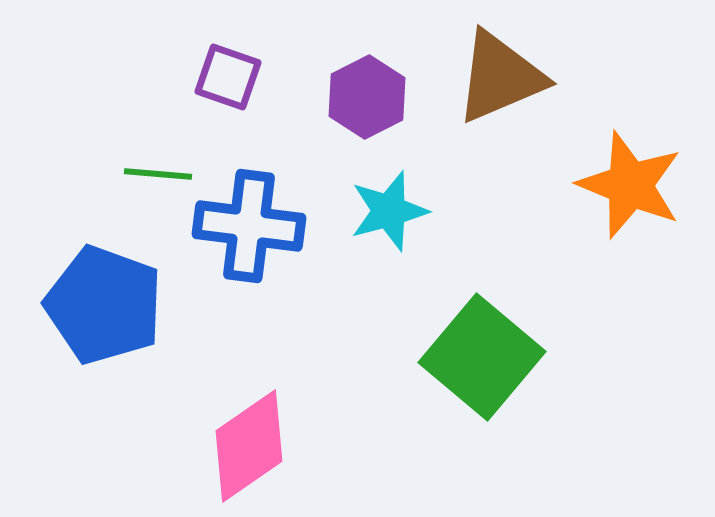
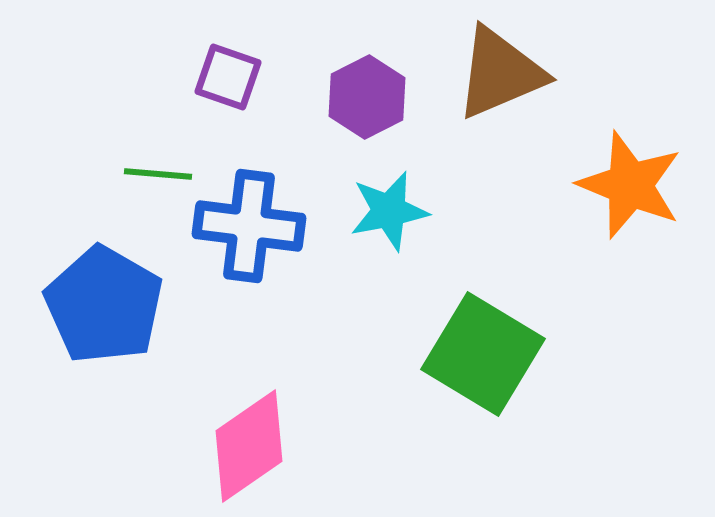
brown triangle: moved 4 px up
cyan star: rotated 4 degrees clockwise
blue pentagon: rotated 10 degrees clockwise
green square: moved 1 px right, 3 px up; rotated 9 degrees counterclockwise
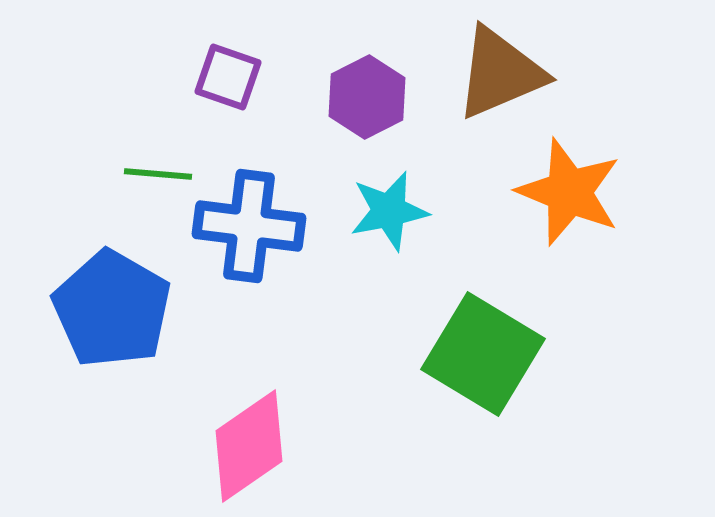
orange star: moved 61 px left, 7 px down
blue pentagon: moved 8 px right, 4 px down
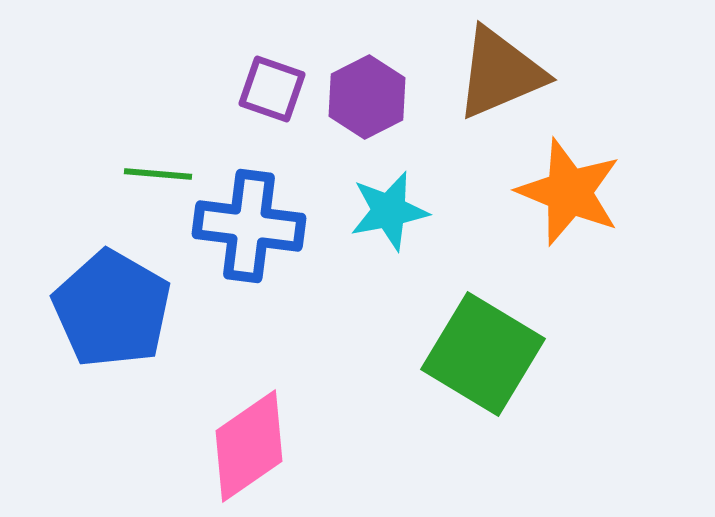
purple square: moved 44 px right, 12 px down
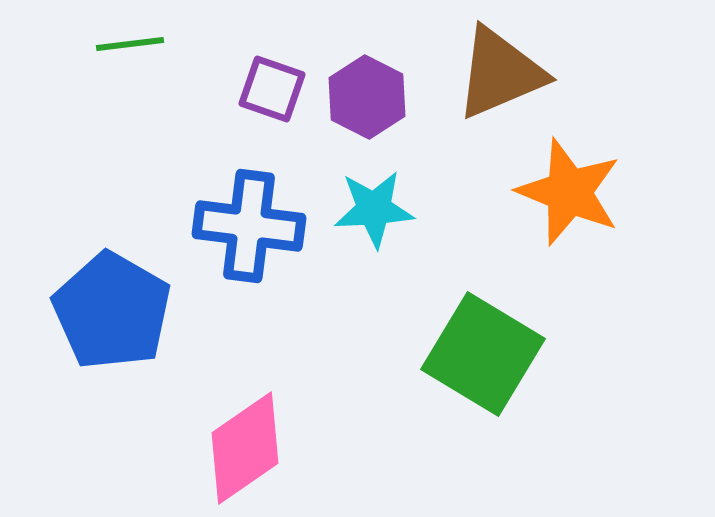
purple hexagon: rotated 6 degrees counterclockwise
green line: moved 28 px left, 130 px up; rotated 12 degrees counterclockwise
cyan star: moved 15 px left, 2 px up; rotated 8 degrees clockwise
blue pentagon: moved 2 px down
pink diamond: moved 4 px left, 2 px down
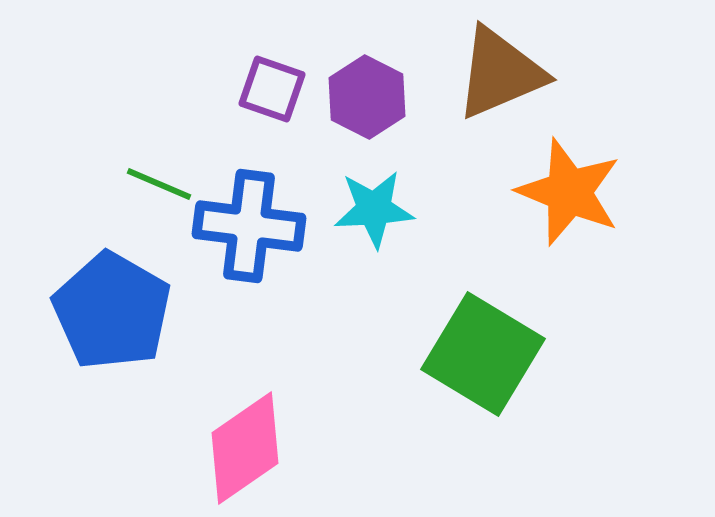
green line: moved 29 px right, 140 px down; rotated 30 degrees clockwise
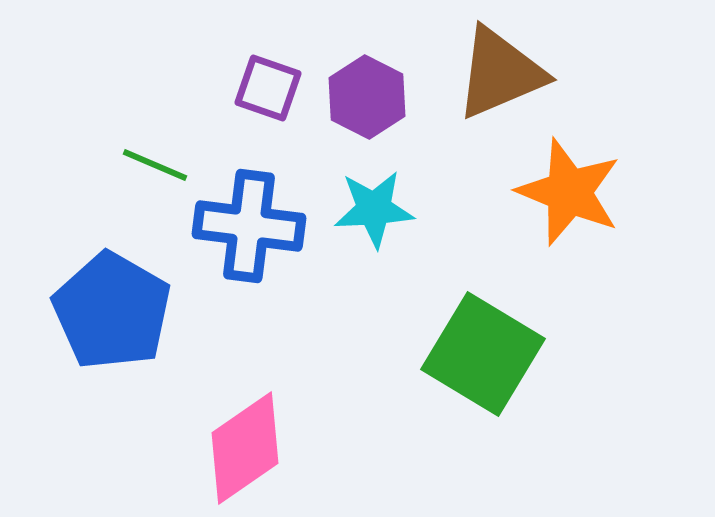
purple square: moved 4 px left, 1 px up
green line: moved 4 px left, 19 px up
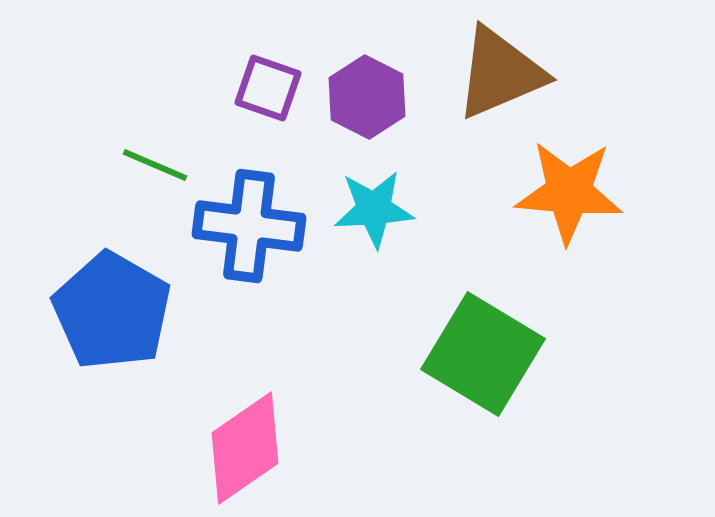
orange star: rotated 17 degrees counterclockwise
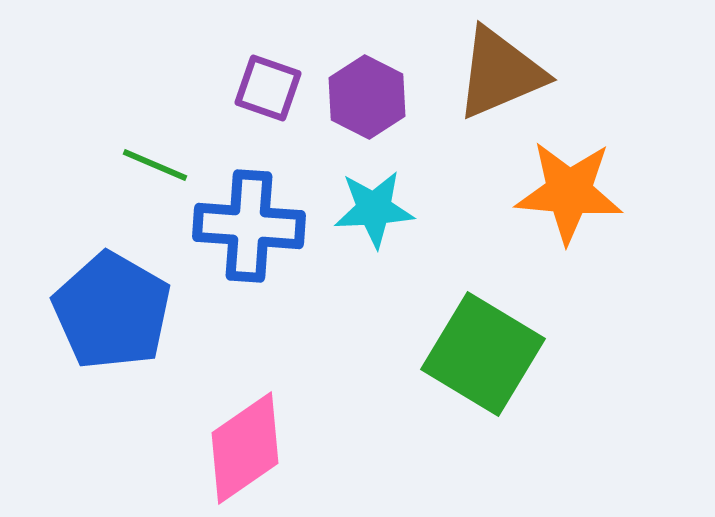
blue cross: rotated 3 degrees counterclockwise
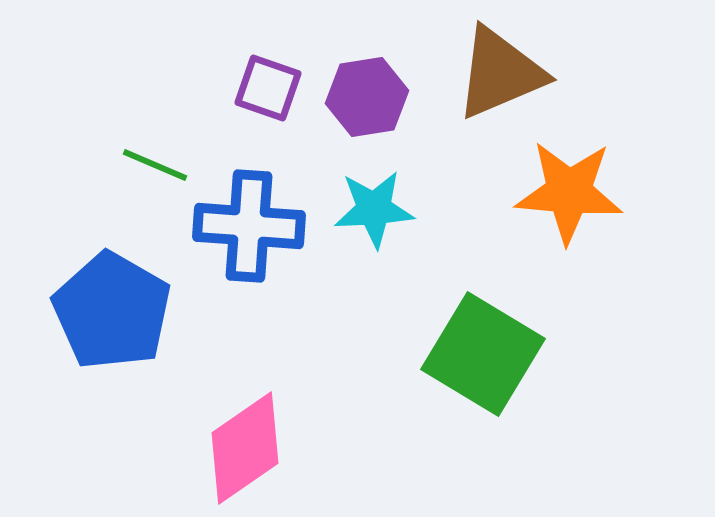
purple hexagon: rotated 24 degrees clockwise
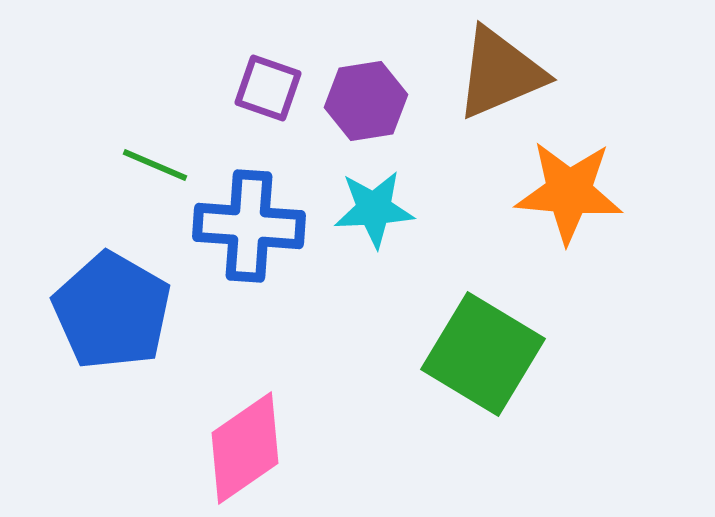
purple hexagon: moved 1 px left, 4 px down
